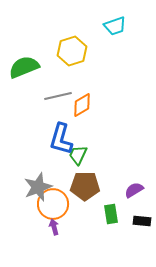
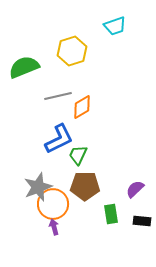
orange diamond: moved 2 px down
blue L-shape: moved 2 px left; rotated 132 degrees counterclockwise
purple semicircle: moved 1 px right, 1 px up; rotated 12 degrees counterclockwise
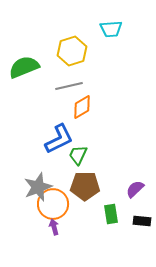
cyan trapezoid: moved 4 px left, 3 px down; rotated 15 degrees clockwise
gray line: moved 11 px right, 10 px up
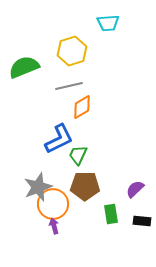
cyan trapezoid: moved 3 px left, 6 px up
purple arrow: moved 1 px up
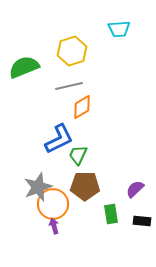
cyan trapezoid: moved 11 px right, 6 px down
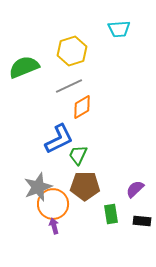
gray line: rotated 12 degrees counterclockwise
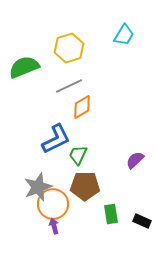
cyan trapezoid: moved 5 px right, 6 px down; rotated 55 degrees counterclockwise
yellow hexagon: moved 3 px left, 3 px up
blue L-shape: moved 3 px left
purple semicircle: moved 29 px up
black rectangle: rotated 18 degrees clockwise
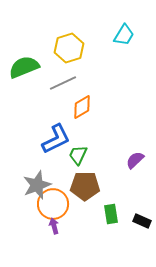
gray line: moved 6 px left, 3 px up
gray star: moved 1 px left, 2 px up
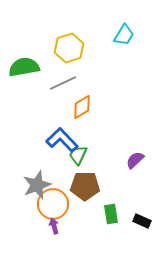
green semicircle: rotated 12 degrees clockwise
blue L-shape: moved 6 px right, 1 px down; rotated 108 degrees counterclockwise
